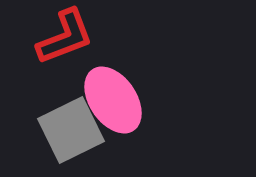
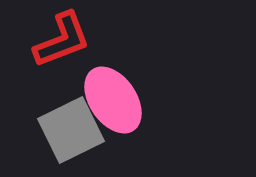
red L-shape: moved 3 px left, 3 px down
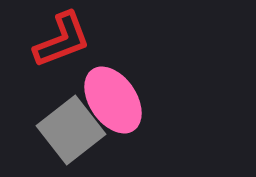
gray square: rotated 12 degrees counterclockwise
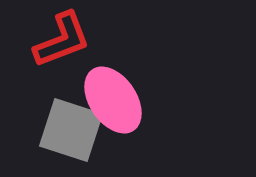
gray square: rotated 34 degrees counterclockwise
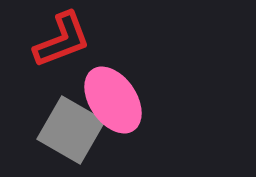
gray square: rotated 12 degrees clockwise
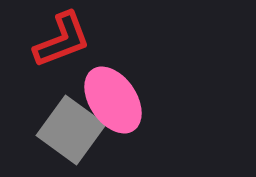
gray square: rotated 6 degrees clockwise
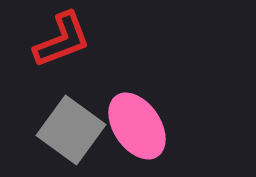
pink ellipse: moved 24 px right, 26 px down
